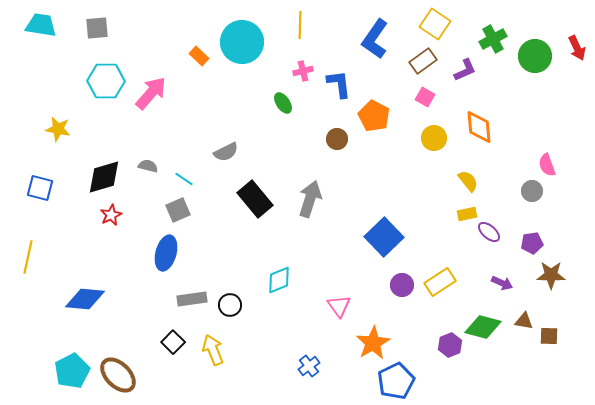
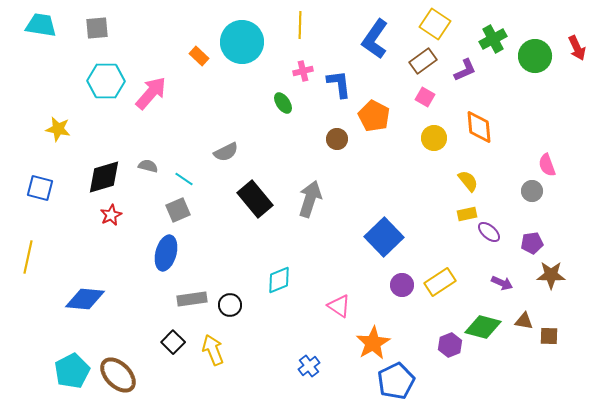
pink triangle at (339, 306): rotated 20 degrees counterclockwise
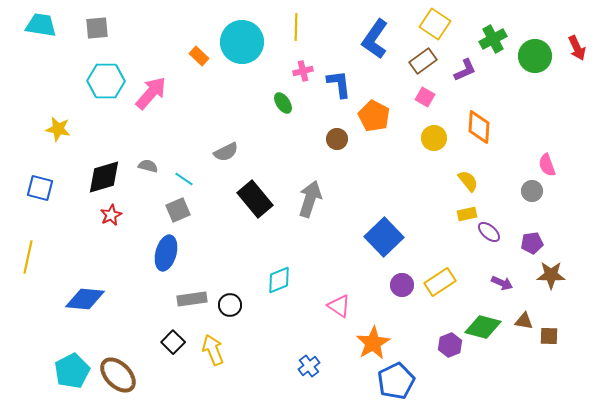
yellow line at (300, 25): moved 4 px left, 2 px down
orange diamond at (479, 127): rotated 8 degrees clockwise
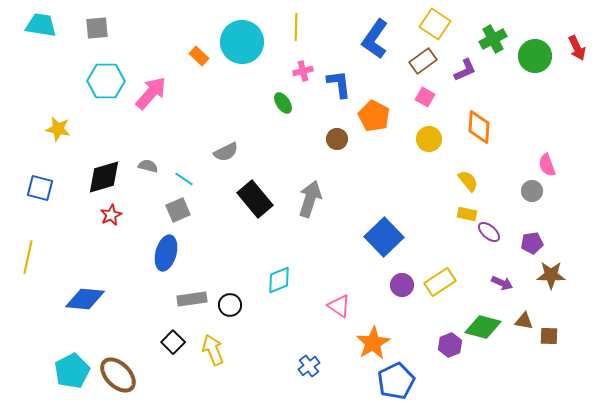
yellow circle at (434, 138): moved 5 px left, 1 px down
yellow rectangle at (467, 214): rotated 24 degrees clockwise
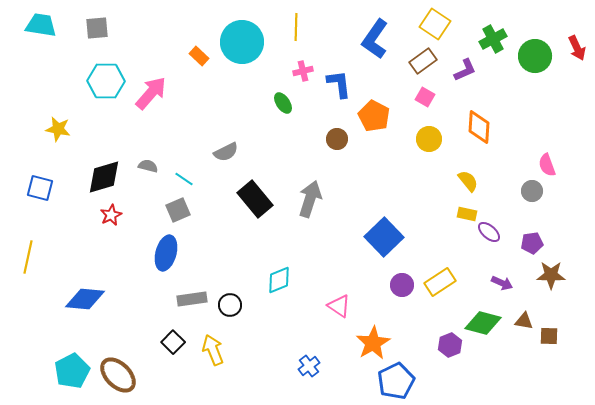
green diamond at (483, 327): moved 4 px up
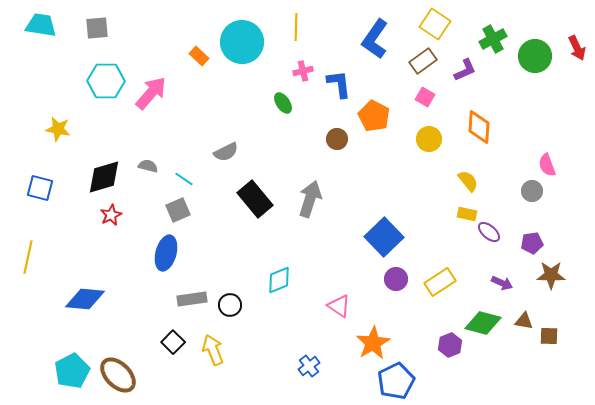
purple circle at (402, 285): moved 6 px left, 6 px up
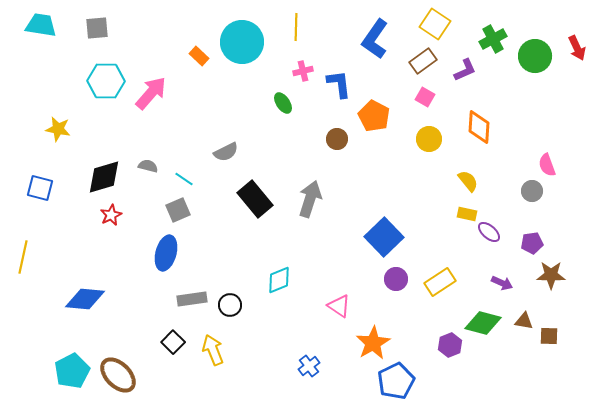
yellow line at (28, 257): moved 5 px left
